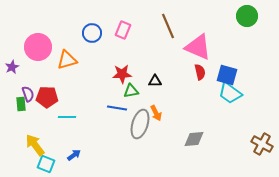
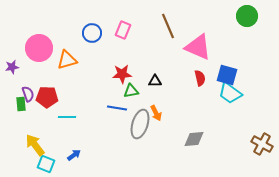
pink circle: moved 1 px right, 1 px down
purple star: rotated 16 degrees clockwise
red semicircle: moved 6 px down
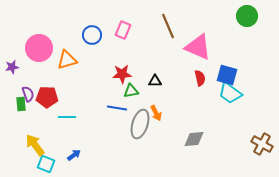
blue circle: moved 2 px down
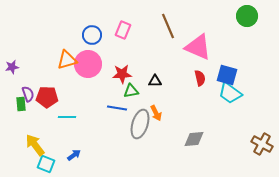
pink circle: moved 49 px right, 16 px down
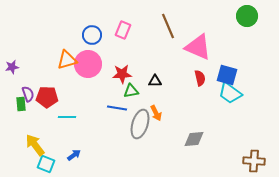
brown cross: moved 8 px left, 17 px down; rotated 25 degrees counterclockwise
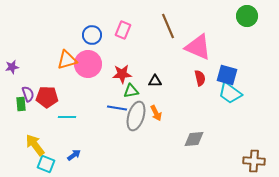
gray ellipse: moved 4 px left, 8 px up
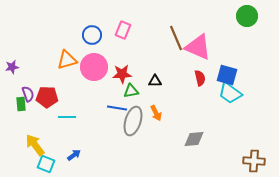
brown line: moved 8 px right, 12 px down
pink circle: moved 6 px right, 3 px down
gray ellipse: moved 3 px left, 5 px down
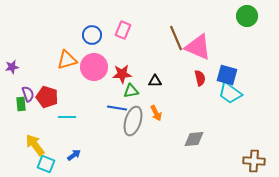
red pentagon: rotated 15 degrees clockwise
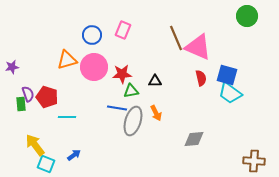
red semicircle: moved 1 px right
